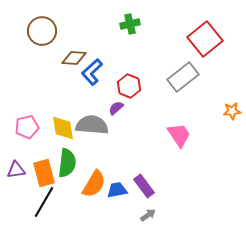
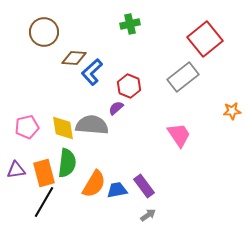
brown circle: moved 2 px right, 1 px down
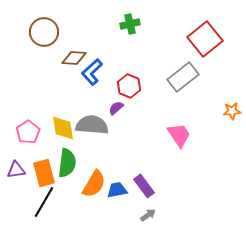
pink pentagon: moved 1 px right, 5 px down; rotated 20 degrees counterclockwise
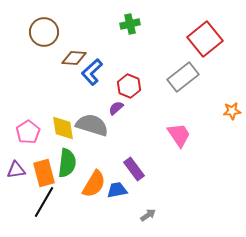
gray semicircle: rotated 12 degrees clockwise
purple rectangle: moved 10 px left, 17 px up
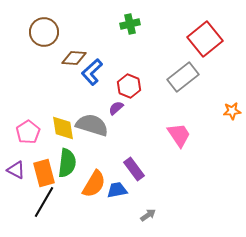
purple triangle: rotated 36 degrees clockwise
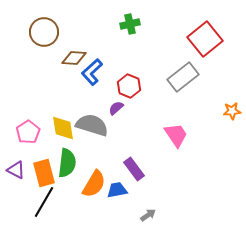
pink trapezoid: moved 3 px left
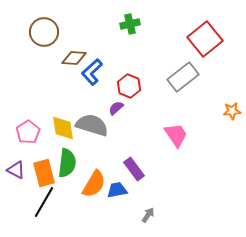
gray arrow: rotated 21 degrees counterclockwise
